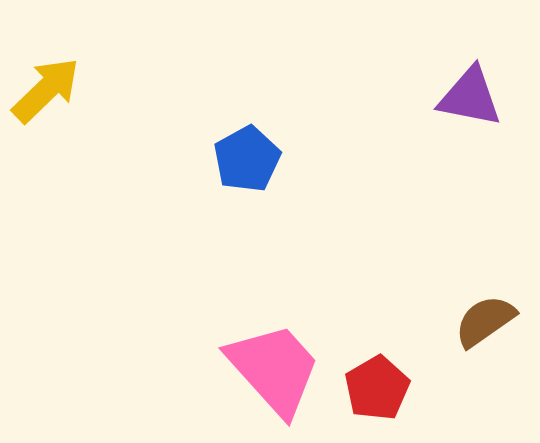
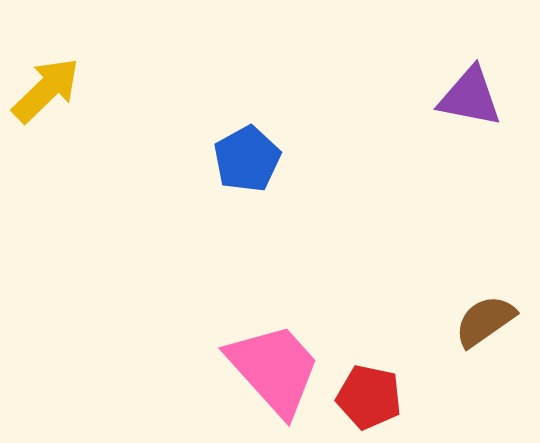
red pentagon: moved 8 px left, 9 px down; rotated 30 degrees counterclockwise
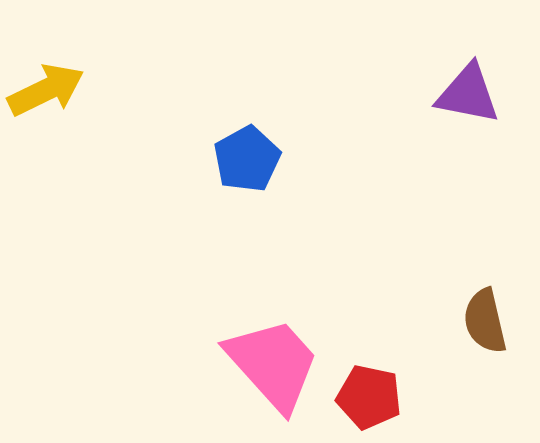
yellow arrow: rotated 18 degrees clockwise
purple triangle: moved 2 px left, 3 px up
brown semicircle: rotated 68 degrees counterclockwise
pink trapezoid: moved 1 px left, 5 px up
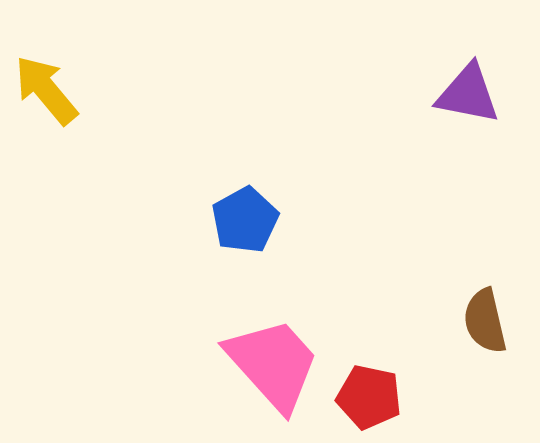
yellow arrow: rotated 104 degrees counterclockwise
blue pentagon: moved 2 px left, 61 px down
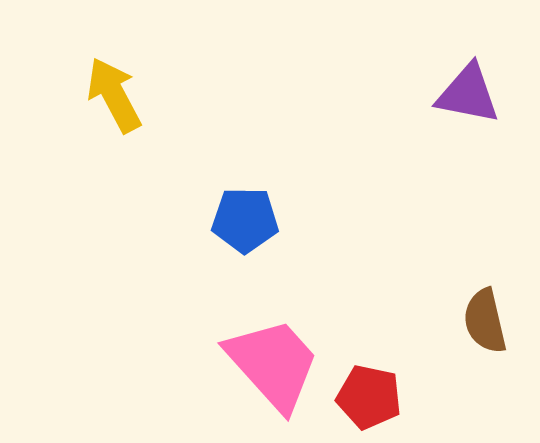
yellow arrow: moved 68 px right, 5 px down; rotated 12 degrees clockwise
blue pentagon: rotated 30 degrees clockwise
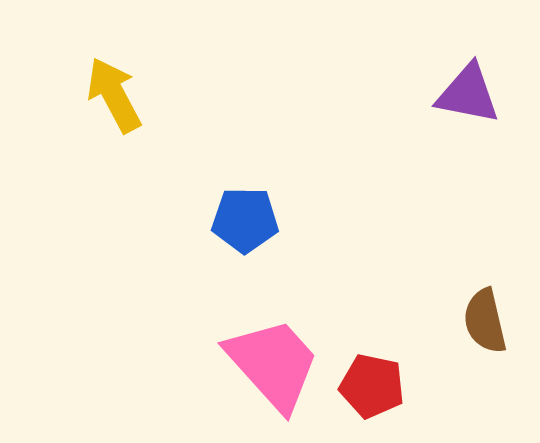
red pentagon: moved 3 px right, 11 px up
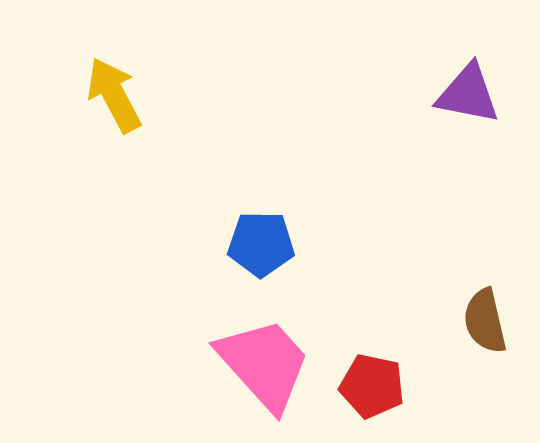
blue pentagon: moved 16 px right, 24 px down
pink trapezoid: moved 9 px left
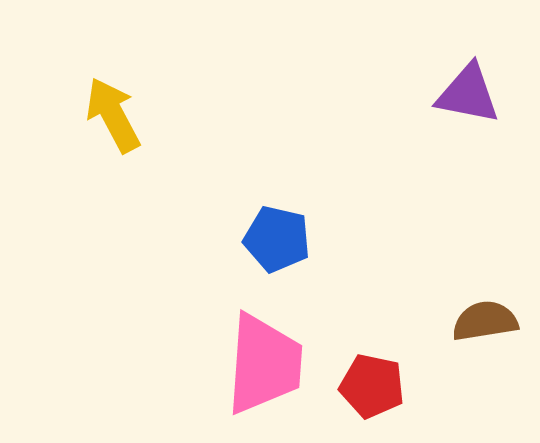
yellow arrow: moved 1 px left, 20 px down
blue pentagon: moved 16 px right, 5 px up; rotated 12 degrees clockwise
brown semicircle: rotated 94 degrees clockwise
pink trapezoid: rotated 46 degrees clockwise
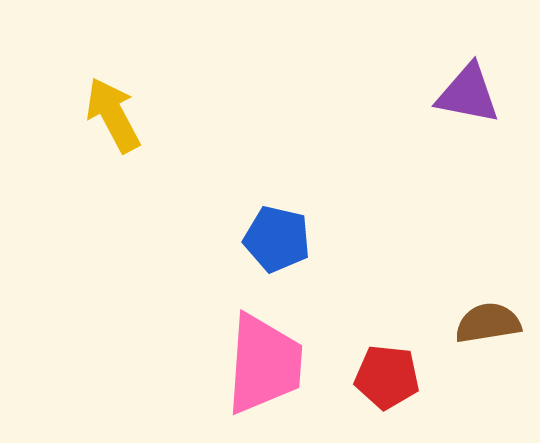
brown semicircle: moved 3 px right, 2 px down
red pentagon: moved 15 px right, 9 px up; rotated 6 degrees counterclockwise
